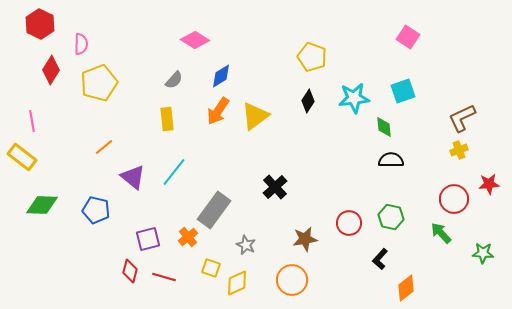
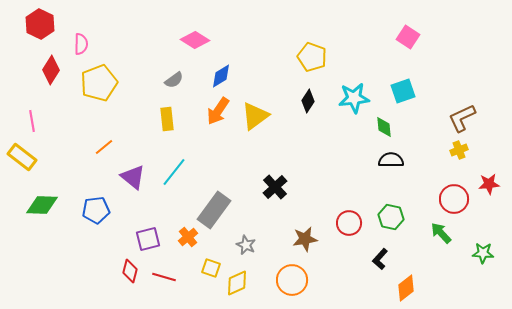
gray semicircle at (174, 80): rotated 12 degrees clockwise
blue pentagon at (96, 210): rotated 20 degrees counterclockwise
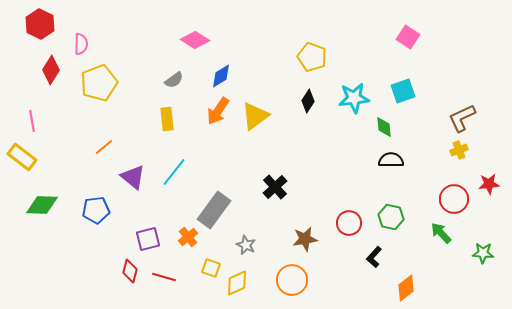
black L-shape at (380, 259): moved 6 px left, 2 px up
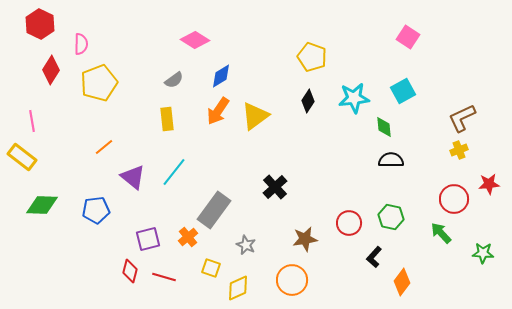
cyan square at (403, 91): rotated 10 degrees counterclockwise
yellow diamond at (237, 283): moved 1 px right, 5 px down
orange diamond at (406, 288): moved 4 px left, 6 px up; rotated 16 degrees counterclockwise
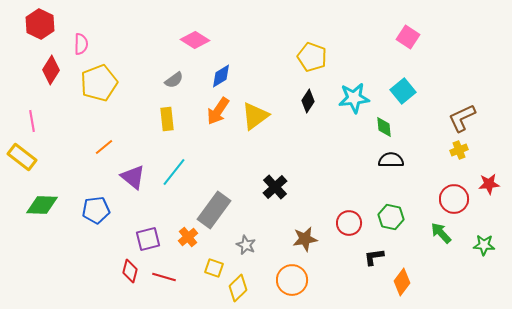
cyan square at (403, 91): rotated 10 degrees counterclockwise
green star at (483, 253): moved 1 px right, 8 px up
black L-shape at (374, 257): rotated 40 degrees clockwise
yellow square at (211, 268): moved 3 px right
yellow diamond at (238, 288): rotated 20 degrees counterclockwise
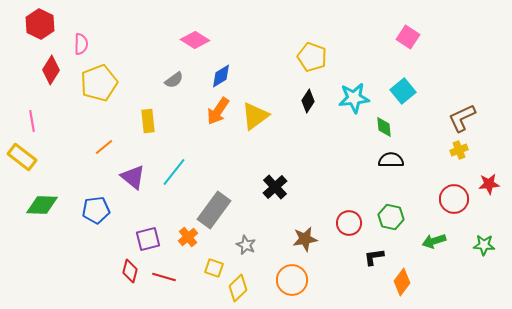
yellow rectangle at (167, 119): moved 19 px left, 2 px down
green arrow at (441, 233): moved 7 px left, 8 px down; rotated 65 degrees counterclockwise
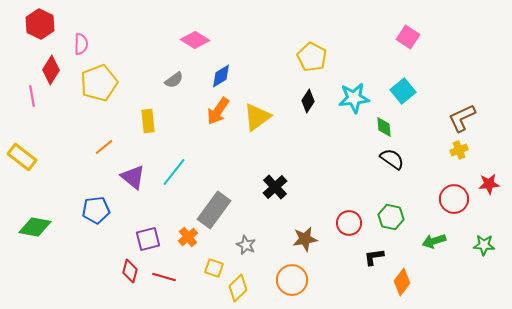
yellow pentagon at (312, 57): rotated 8 degrees clockwise
yellow triangle at (255, 116): moved 2 px right, 1 px down
pink line at (32, 121): moved 25 px up
black semicircle at (391, 160): moved 1 px right, 1 px up; rotated 35 degrees clockwise
green diamond at (42, 205): moved 7 px left, 22 px down; rotated 8 degrees clockwise
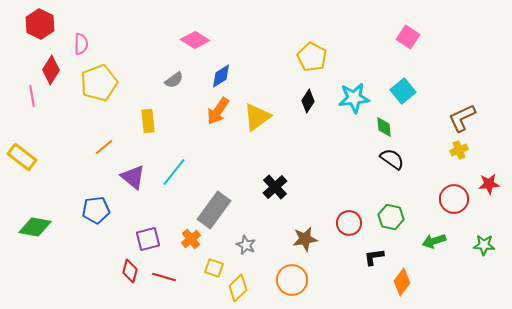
orange cross at (188, 237): moved 3 px right, 2 px down
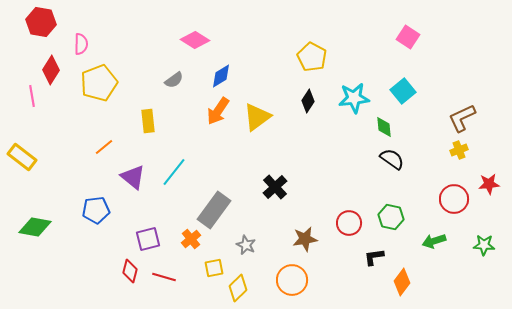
red hexagon at (40, 24): moved 1 px right, 2 px up; rotated 16 degrees counterclockwise
yellow square at (214, 268): rotated 30 degrees counterclockwise
